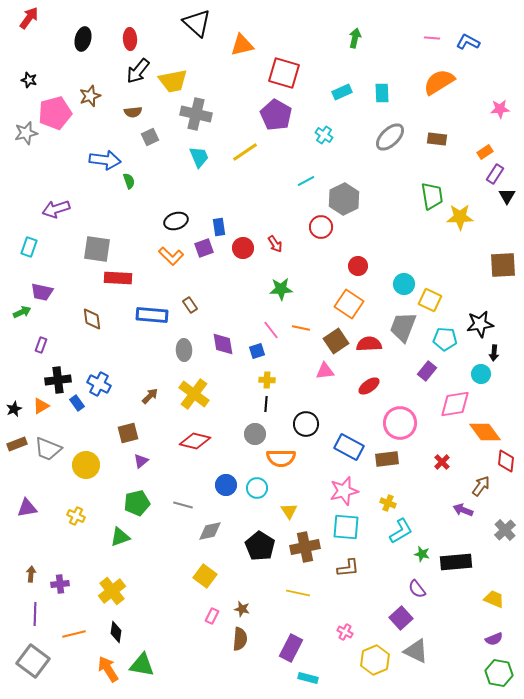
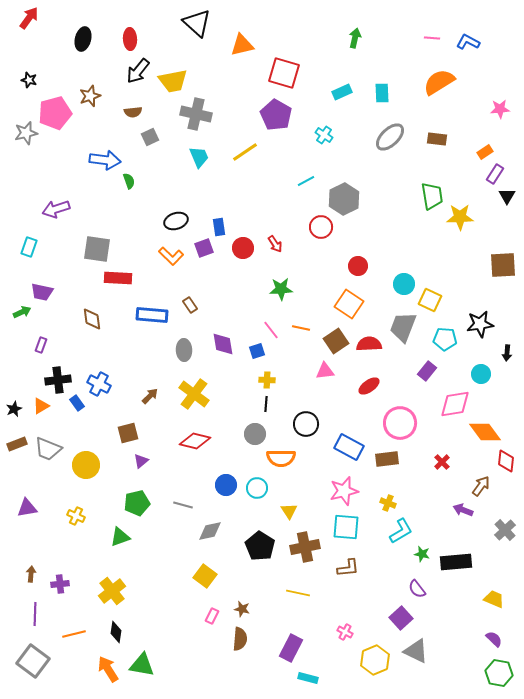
black arrow at (494, 353): moved 13 px right
purple semicircle at (494, 639): rotated 114 degrees counterclockwise
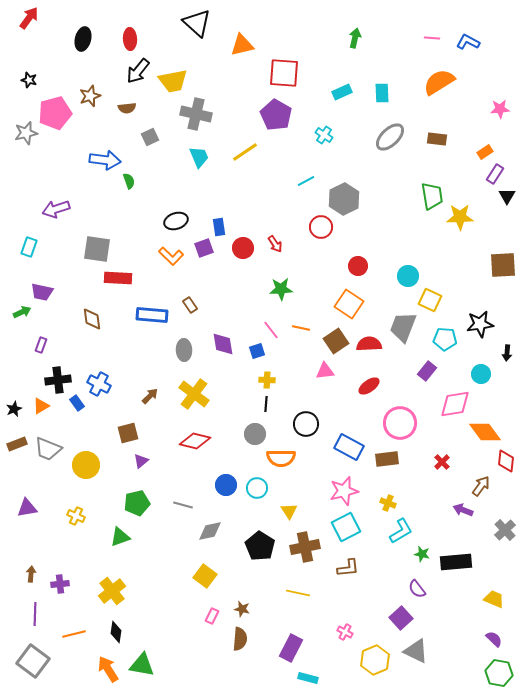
red square at (284, 73): rotated 12 degrees counterclockwise
brown semicircle at (133, 112): moved 6 px left, 4 px up
cyan circle at (404, 284): moved 4 px right, 8 px up
cyan square at (346, 527): rotated 32 degrees counterclockwise
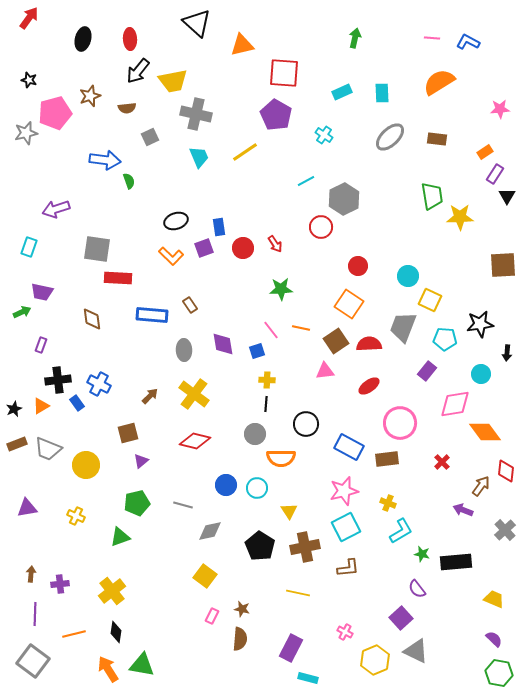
red diamond at (506, 461): moved 10 px down
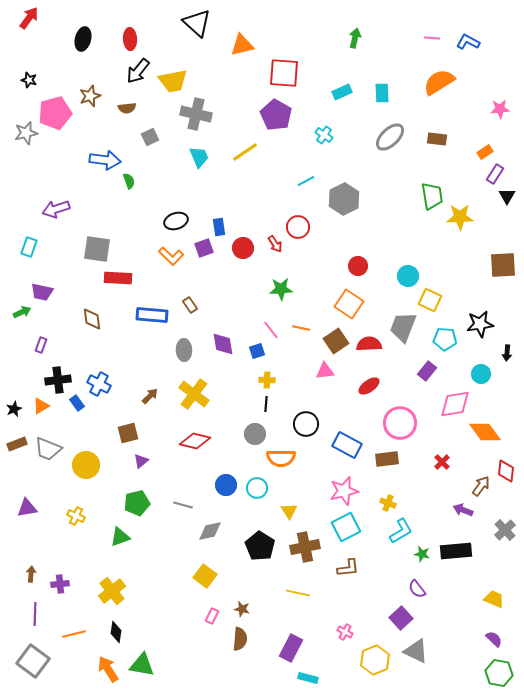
red circle at (321, 227): moved 23 px left
blue rectangle at (349, 447): moved 2 px left, 2 px up
black rectangle at (456, 562): moved 11 px up
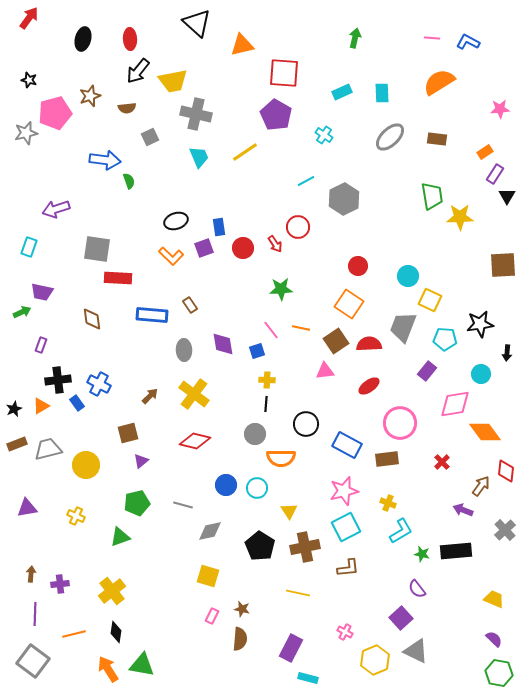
gray trapezoid at (48, 449): rotated 144 degrees clockwise
yellow square at (205, 576): moved 3 px right; rotated 20 degrees counterclockwise
